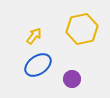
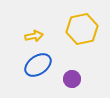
yellow arrow: rotated 42 degrees clockwise
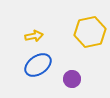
yellow hexagon: moved 8 px right, 3 px down
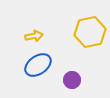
purple circle: moved 1 px down
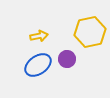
yellow arrow: moved 5 px right
purple circle: moved 5 px left, 21 px up
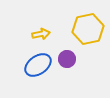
yellow hexagon: moved 2 px left, 3 px up
yellow arrow: moved 2 px right, 2 px up
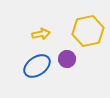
yellow hexagon: moved 2 px down
blue ellipse: moved 1 px left, 1 px down
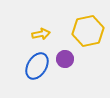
purple circle: moved 2 px left
blue ellipse: rotated 24 degrees counterclockwise
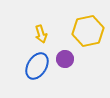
yellow arrow: rotated 84 degrees clockwise
